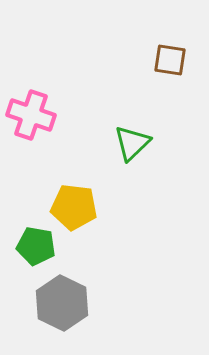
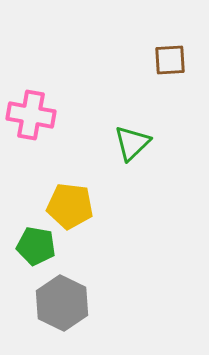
brown square: rotated 12 degrees counterclockwise
pink cross: rotated 9 degrees counterclockwise
yellow pentagon: moved 4 px left, 1 px up
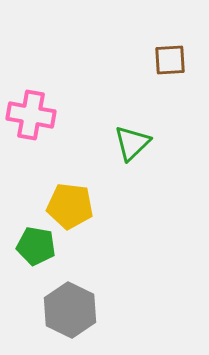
gray hexagon: moved 8 px right, 7 px down
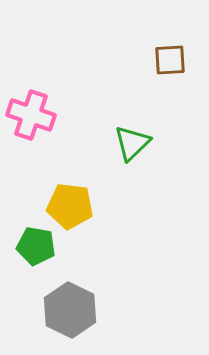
pink cross: rotated 9 degrees clockwise
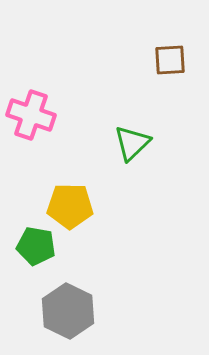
yellow pentagon: rotated 6 degrees counterclockwise
gray hexagon: moved 2 px left, 1 px down
